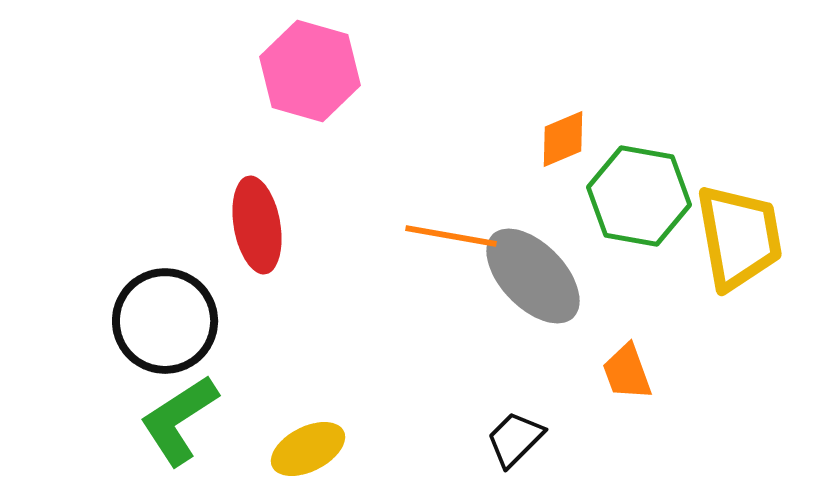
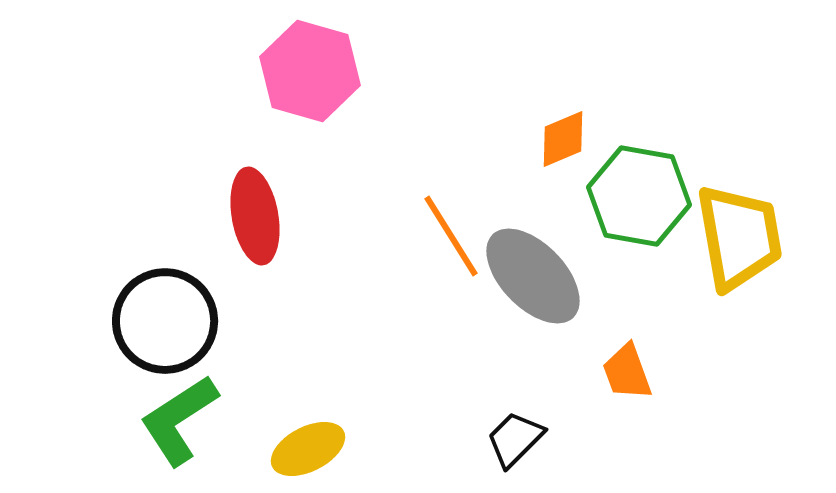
red ellipse: moved 2 px left, 9 px up
orange line: rotated 48 degrees clockwise
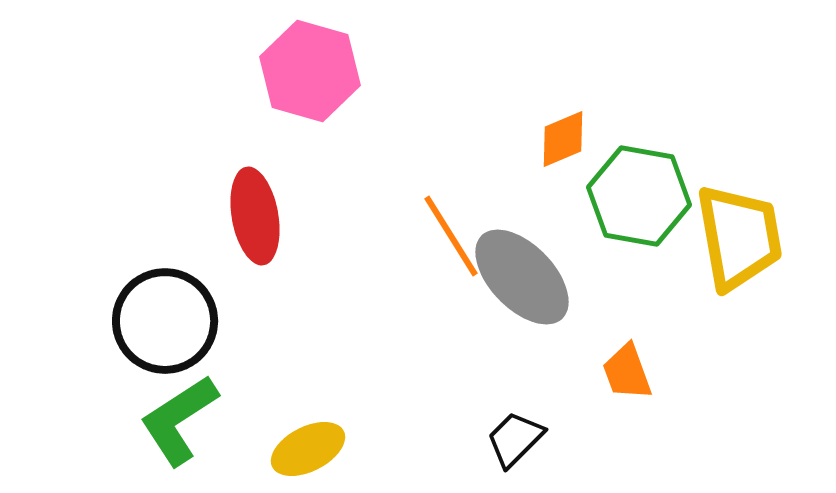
gray ellipse: moved 11 px left, 1 px down
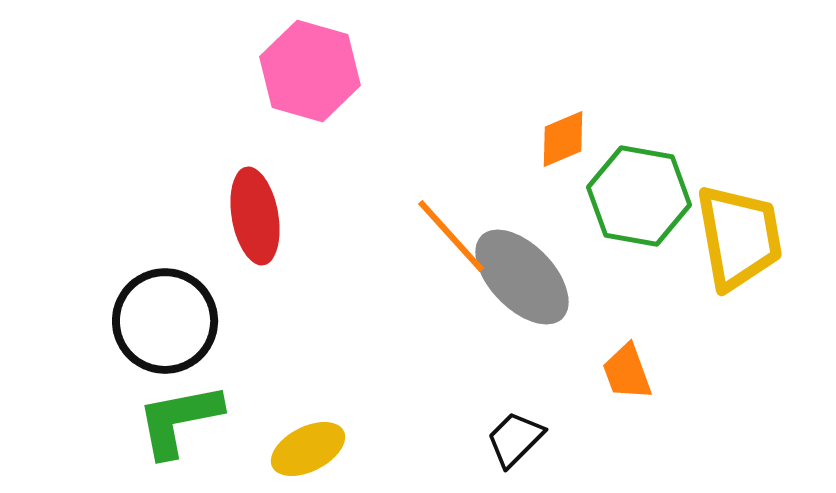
orange line: rotated 10 degrees counterclockwise
green L-shape: rotated 22 degrees clockwise
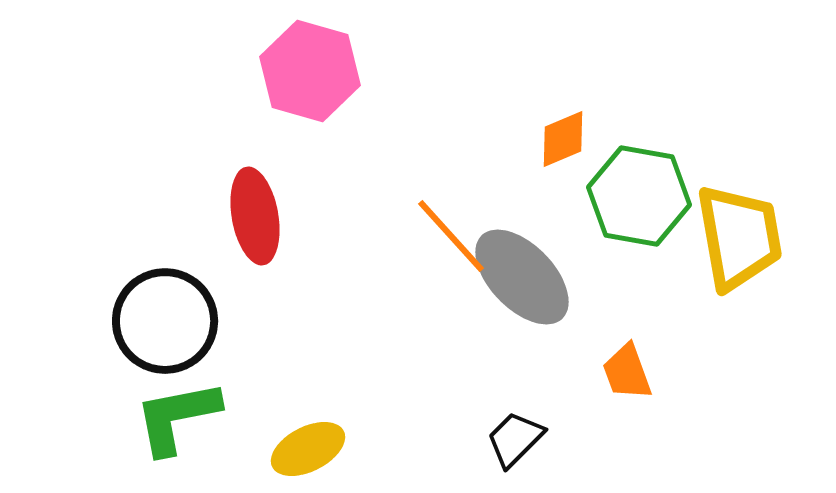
green L-shape: moved 2 px left, 3 px up
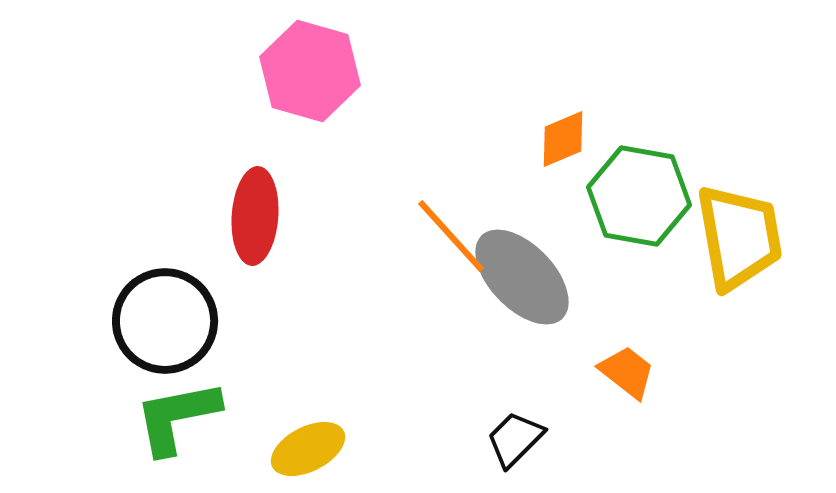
red ellipse: rotated 14 degrees clockwise
orange trapezoid: rotated 148 degrees clockwise
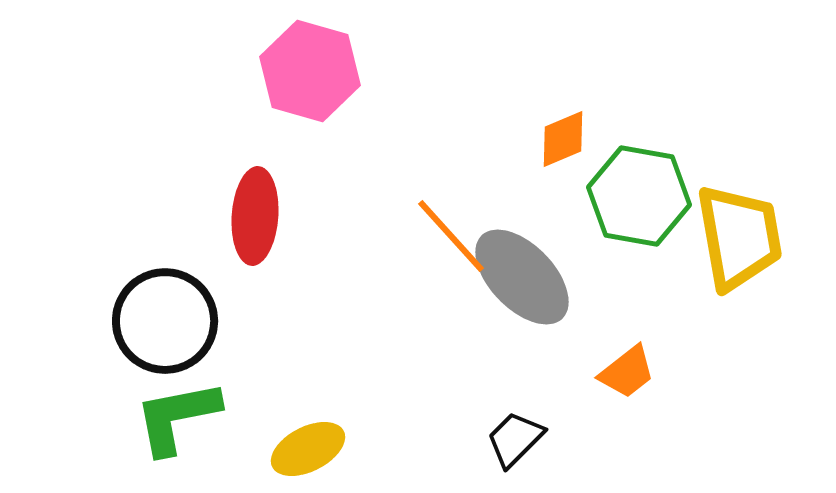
orange trapezoid: rotated 104 degrees clockwise
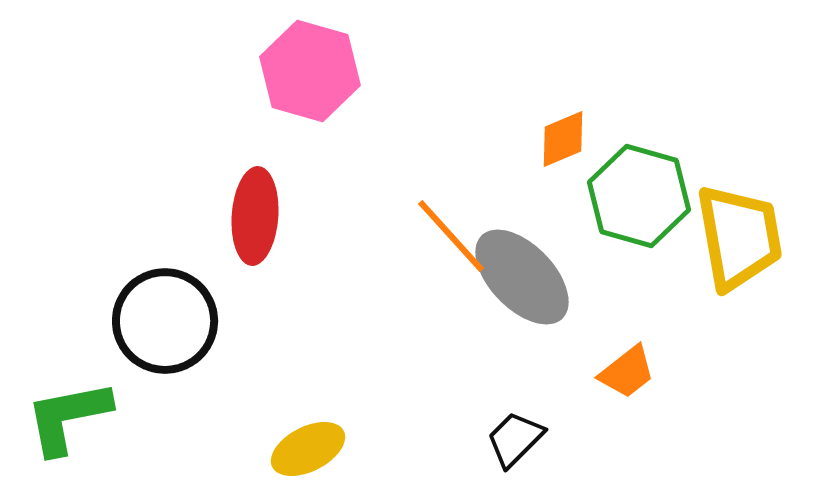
green hexagon: rotated 6 degrees clockwise
green L-shape: moved 109 px left
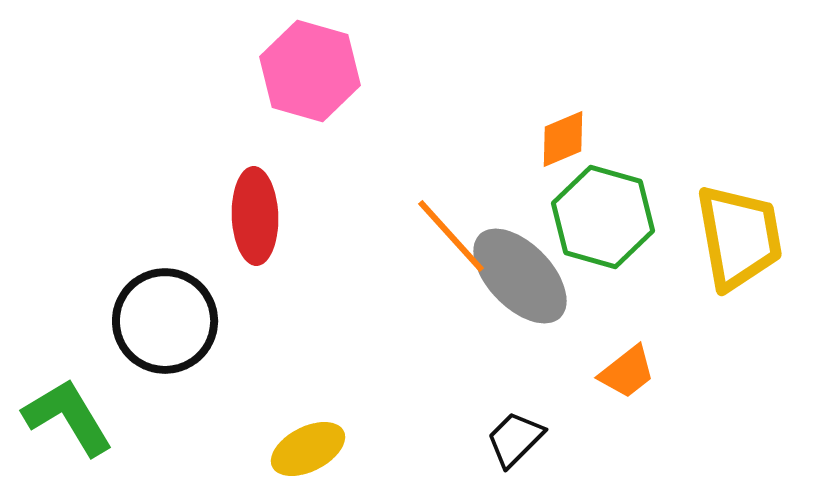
green hexagon: moved 36 px left, 21 px down
red ellipse: rotated 6 degrees counterclockwise
gray ellipse: moved 2 px left, 1 px up
green L-shape: rotated 70 degrees clockwise
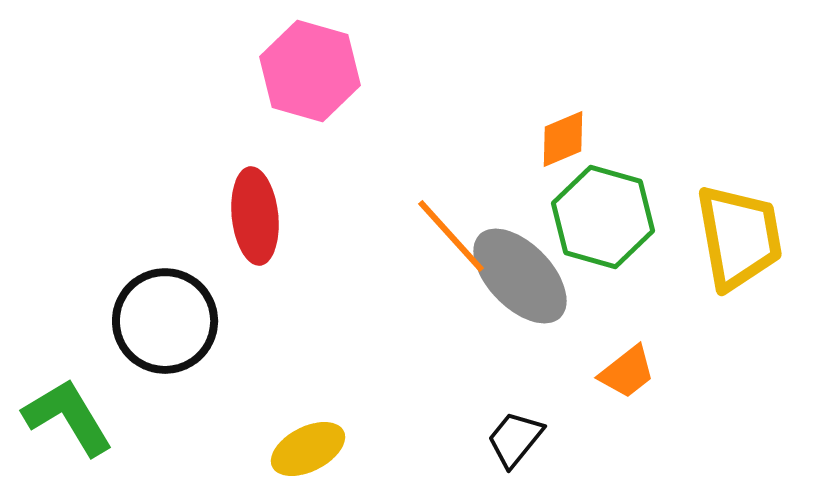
red ellipse: rotated 4 degrees counterclockwise
black trapezoid: rotated 6 degrees counterclockwise
